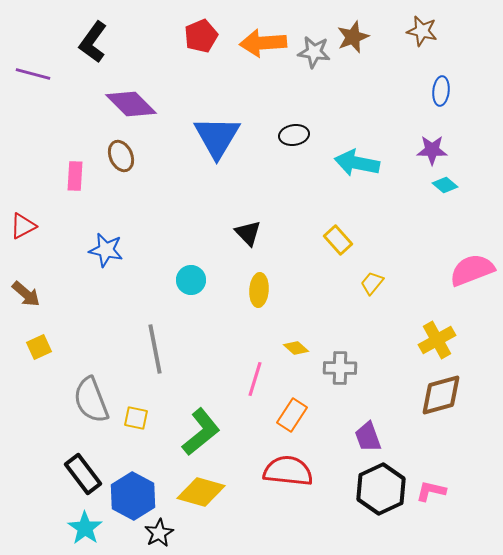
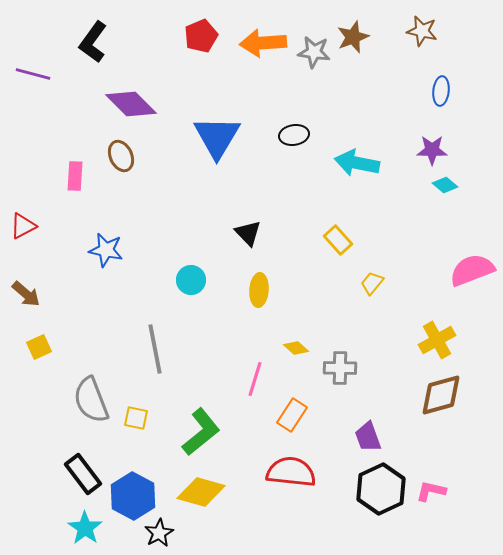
red semicircle at (288, 471): moved 3 px right, 1 px down
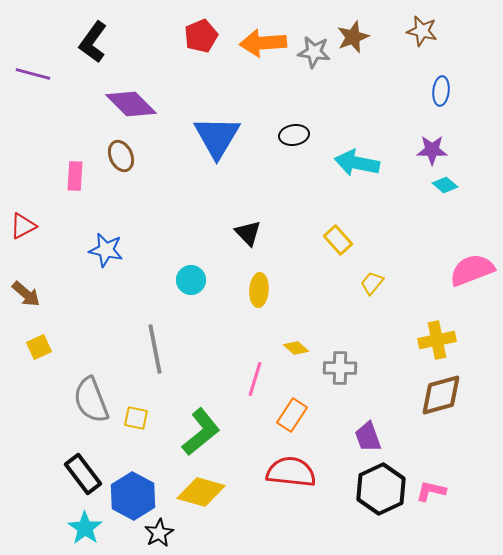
yellow cross at (437, 340): rotated 18 degrees clockwise
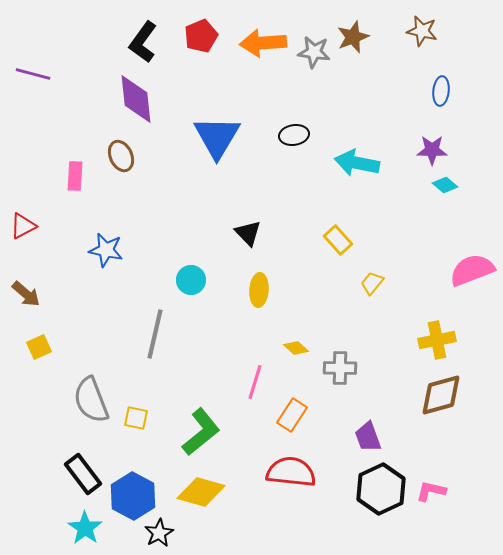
black L-shape at (93, 42): moved 50 px right
purple diamond at (131, 104): moved 5 px right, 5 px up; rotated 39 degrees clockwise
gray line at (155, 349): moved 15 px up; rotated 24 degrees clockwise
pink line at (255, 379): moved 3 px down
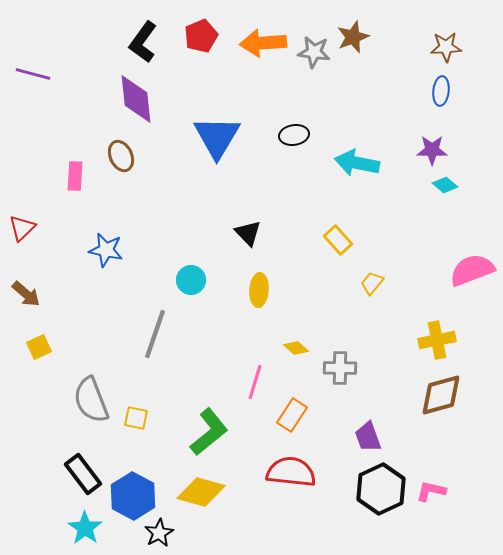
brown star at (422, 31): moved 24 px right, 16 px down; rotated 16 degrees counterclockwise
red triangle at (23, 226): moved 1 px left, 2 px down; rotated 16 degrees counterclockwise
gray line at (155, 334): rotated 6 degrees clockwise
green L-shape at (201, 432): moved 8 px right
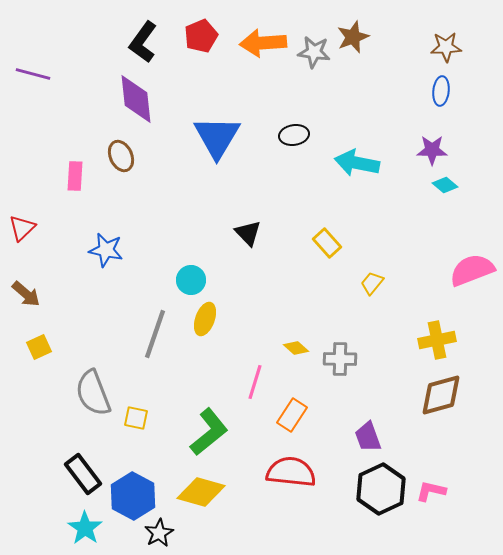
yellow rectangle at (338, 240): moved 11 px left, 3 px down
yellow ellipse at (259, 290): moved 54 px left, 29 px down; rotated 16 degrees clockwise
gray cross at (340, 368): moved 9 px up
gray semicircle at (91, 400): moved 2 px right, 7 px up
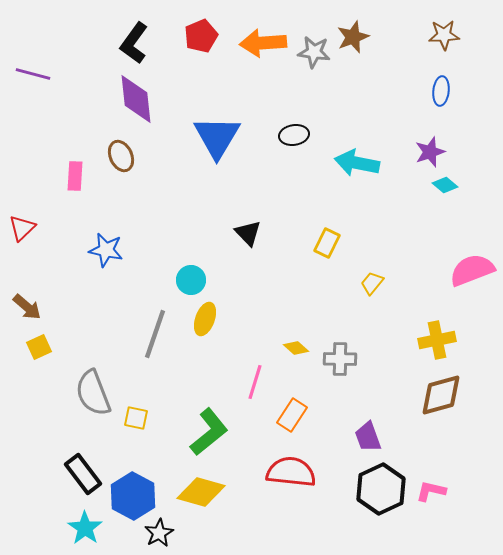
black L-shape at (143, 42): moved 9 px left, 1 px down
brown star at (446, 47): moved 2 px left, 12 px up
purple star at (432, 150): moved 2 px left, 2 px down; rotated 20 degrees counterclockwise
yellow rectangle at (327, 243): rotated 68 degrees clockwise
brown arrow at (26, 294): moved 1 px right, 13 px down
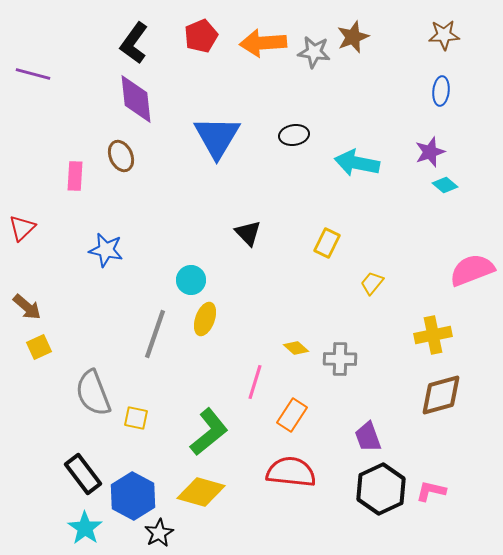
yellow cross at (437, 340): moved 4 px left, 5 px up
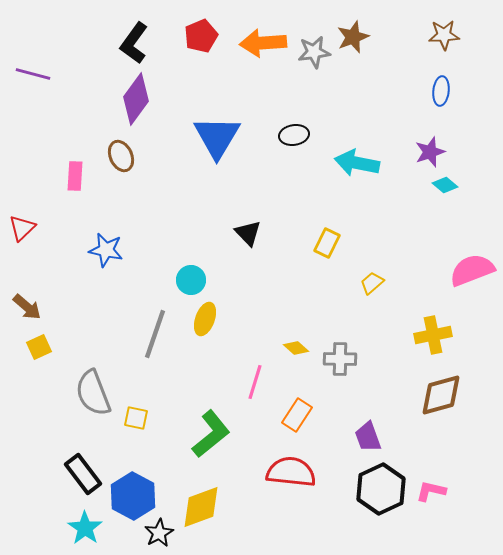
gray star at (314, 52): rotated 16 degrees counterclockwise
purple diamond at (136, 99): rotated 42 degrees clockwise
yellow trapezoid at (372, 283): rotated 10 degrees clockwise
orange rectangle at (292, 415): moved 5 px right
green L-shape at (209, 432): moved 2 px right, 2 px down
yellow diamond at (201, 492): moved 15 px down; rotated 36 degrees counterclockwise
